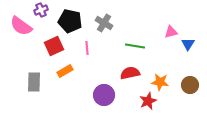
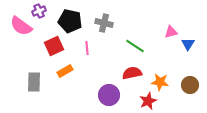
purple cross: moved 2 px left, 1 px down
gray cross: rotated 18 degrees counterclockwise
green line: rotated 24 degrees clockwise
red semicircle: moved 2 px right
purple circle: moved 5 px right
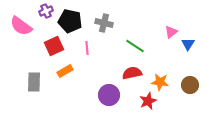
purple cross: moved 7 px right
pink triangle: rotated 24 degrees counterclockwise
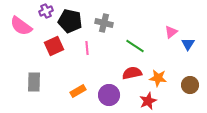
orange rectangle: moved 13 px right, 20 px down
orange star: moved 2 px left, 4 px up
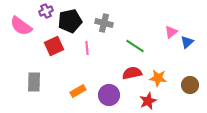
black pentagon: rotated 25 degrees counterclockwise
blue triangle: moved 1 px left, 2 px up; rotated 16 degrees clockwise
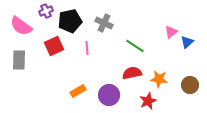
gray cross: rotated 12 degrees clockwise
orange star: moved 1 px right, 1 px down
gray rectangle: moved 15 px left, 22 px up
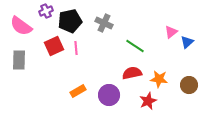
pink line: moved 11 px left
brown circle: moved 1 px left
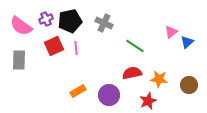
purple cross: moved 8 px down
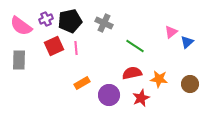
brown circle: moved 1 px right, 1 px up
orange rectangle: moved 4 px right, 8 px up
red star: moved 7 px left, 3 px up
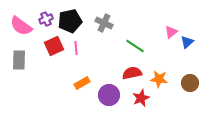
brown circle: moved 1 px up
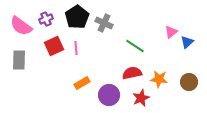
black pentagon: moved 7 px right, 4 px up; rotated 20 degrees counterclockwise
brown circle: moved 1 px left, 1 px up
